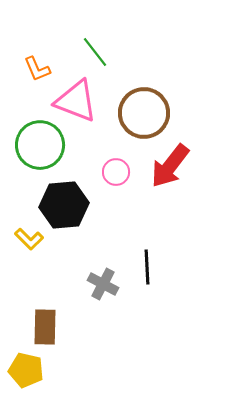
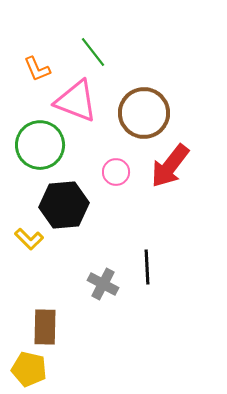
green line: moved 2 px left
yellow pentagon: moved 3 px right, 1 px up
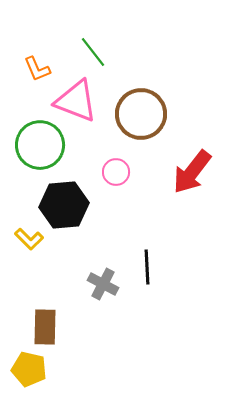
brown circle: moved 3 px left, 1 px down
red arrow: moved 22 px right, 6 px down
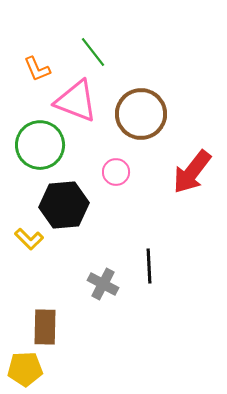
black line: moved 2 px right, 1 px up
yellow pentagon: moved 4 px left; rotated 16 degrees counterclockwise
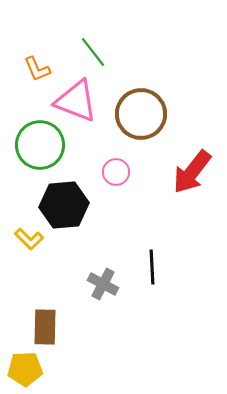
black line: moved 3 px right, 1 px down
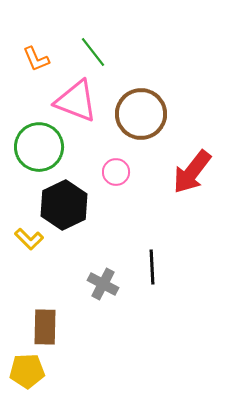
orange L-shape: moved 1 px left, 10 px up
green circle: moved 1 px left, 2 px down
black hexagon: rotated 21 degrees counterclockwise
yellow pentagon: moved 2 px right, 2 px down
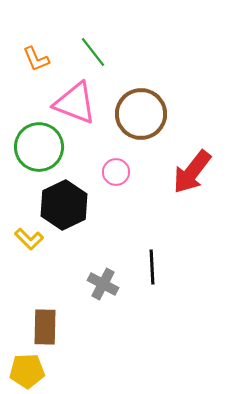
pink triangle: moved 1 px left, 2 px down
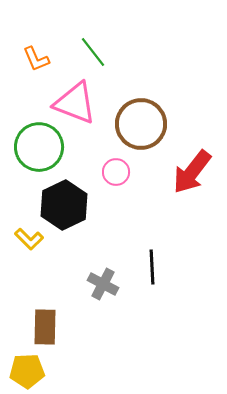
brown circle: moved 10 px down
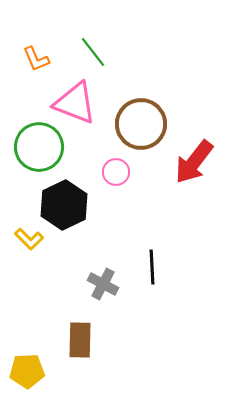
red arrow: moved 2 px right, 10 px up
brown rectangle: moved 35 px right, 13 px down
